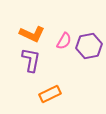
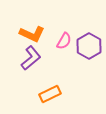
purple hexagon: rotated 20 degrees counterclockwise
purple L-shape: moved 2 px up; rotated 40 degrees clockwise
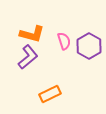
orange L-shape: rotated 10 degrees counterclockwise
pink semicircle: rotated 48 degrees counterclockwise
purple L-shape: moved 3 px left, 1 px up
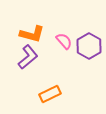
pink semicircle: rotated 24 degrees counterclockwise
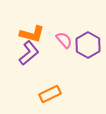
pink semicircle: moved 1 px up
purple hexagon: moved 1 px left, 1 px up
purple L-shape: moved 1 px right, 4 px up
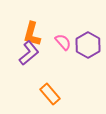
orange L-shape: rotated 90 degrees clockwise
pink semicircle: moved 1 px left, 2 px down
orange rectangle: rotated 75 degrees clockwise
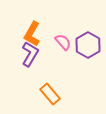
orange L-shape: rotated 15 degrees clockwise
purple L-shape: moved 1 px right, 1 px down; rotated 20 degrees counterclockwise
